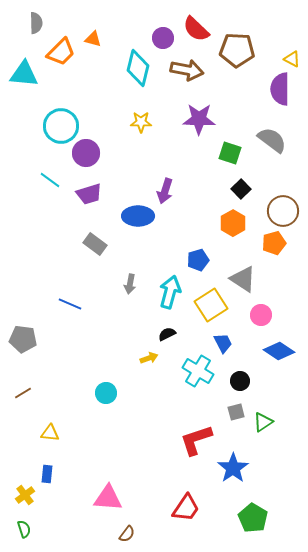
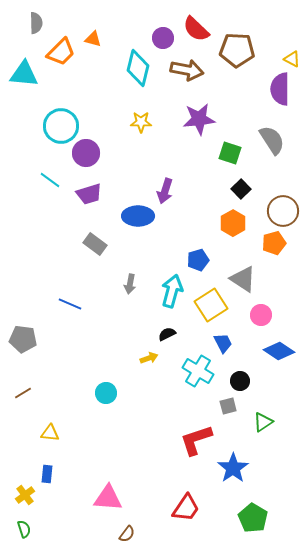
purple star at (199, 119): rotated 8 degrees counterclockwise
gray semicircle at (272, 140): rotated 20 degrees clockwise
cyan arrow at (170, 292): moved 2 px right, 1 px up
gray square at (236, 412): moved 8 px left, 6 px up
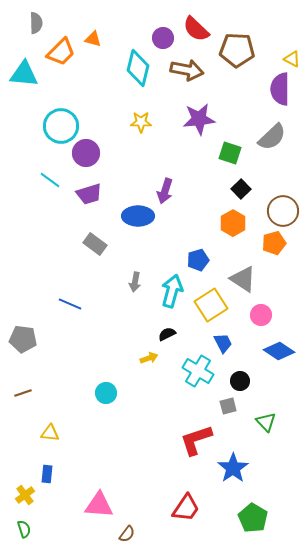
gray semicircle at (272, 140): moved 3 px up; rotated 80 degrees clockwise
gray arrow at (130, 284): moved 5 px right, 2 px up
brown line at (23, 393): rotated 12 degrees clockwise
green triangle at (263, 422): moved 3 px right; rotated 40 degrees counterclockwise
pink triangle at (108, 498): moved 9 px left, 7 px down
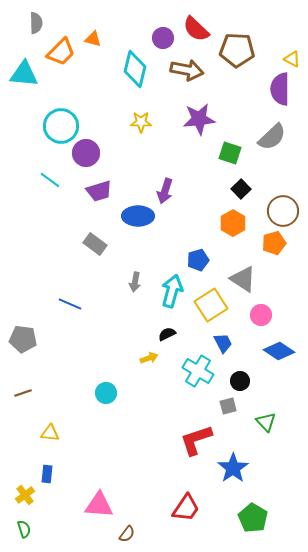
cyan diamond at (138, 68): moved 3 px left, 1 px down
purple trapezoid at (89, 194): moved 10 px right, 3 px up
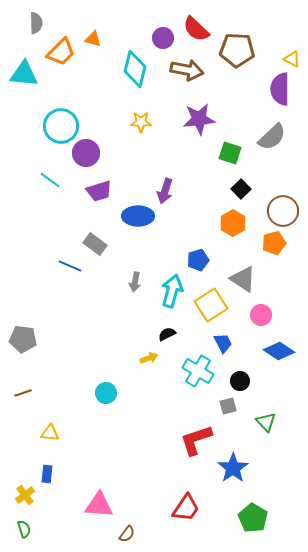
blue line at (70, 304): moved 38 px up
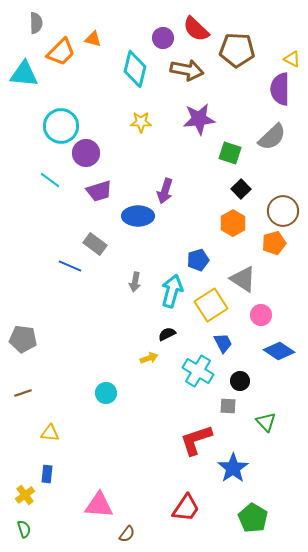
gray square at (228, 406): rotated 18 degrees clockwise
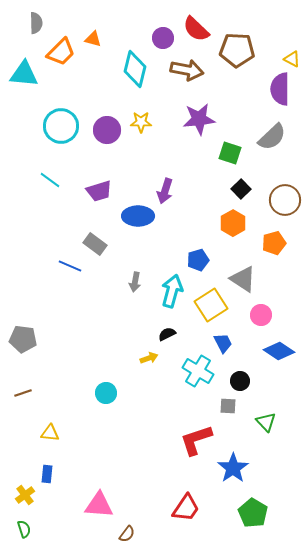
purple circle at (86, 153): moved 21 px right, 23 px up
brown circle at (283, 211): moved 2 px right, 11 px up
green pentagon at (253, 518): moved 5 px up
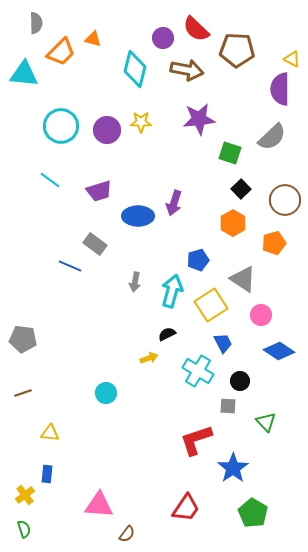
purple arrow at (165, 191): moved 9 px right, 12 px down
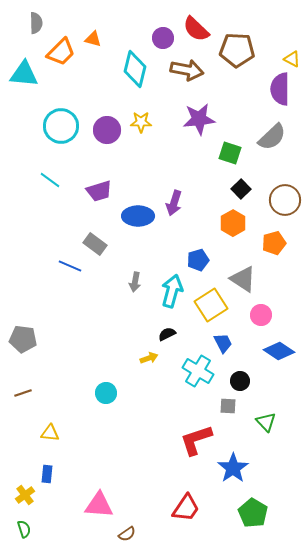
brown semicircle at (127, 534): rotated 18 degrees clockwise
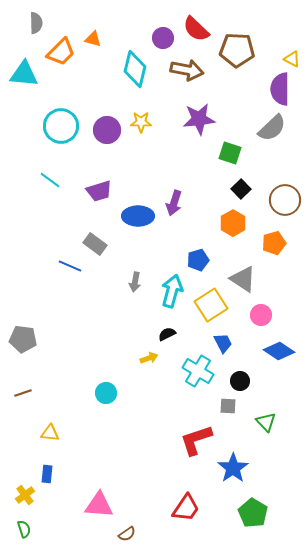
gray semicircle at (272, 137): moved 9 px up
